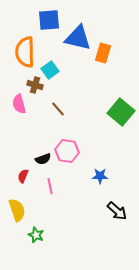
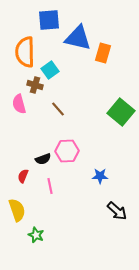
pink hexagon: rotated 10 degrees counterclockwise
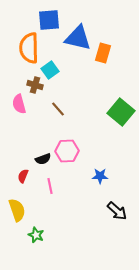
orange semicircle: moved 4 px right, 4 px up
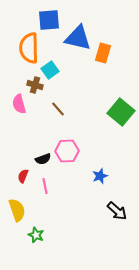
blue star: rotated 21 degrees counterclockwise
pink line: moved 5 px left
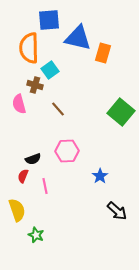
black semicircle: moved 10 px left
blue star: rotated 14 degrees counterclockwise
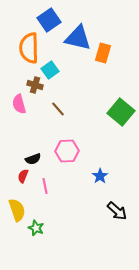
blue square: rotated 30 degrees counterclockwise
green star: moved 7 px up
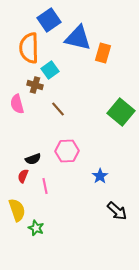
pink semicircle: moved 2 px left
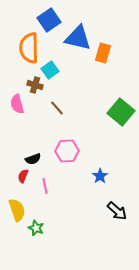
brown line: moved 1 px left, 1 px up
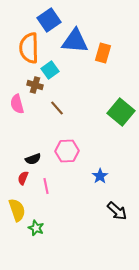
blue triangle: moved 3 px left, 3 px down; rotated 8 degrees counterclockwise
red semicircle: moved 2 px down
pink line: moved 1 px right
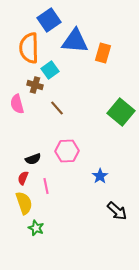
yellow semicircle: moved 7 px right, 7 px up
